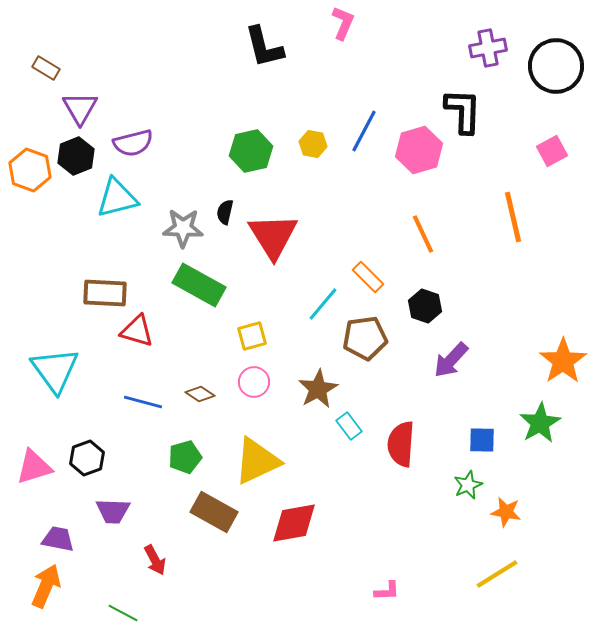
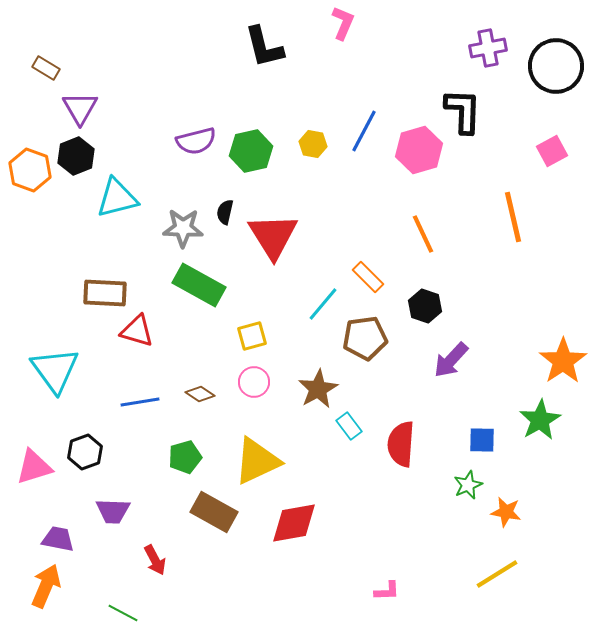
purple semicircle at (133, 143): moved 63 px right, 2 px up
blue line at (143, 402): moved 3 px left; rotated 24 degrees counterclockwise
green star at (540, 423): moved 3 px up
black hexagon at (87, 458): moved 2 px left, 6 px up
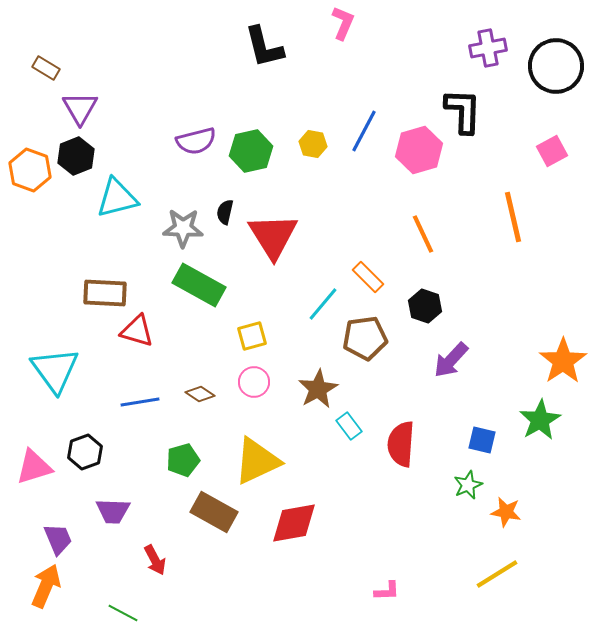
blue square at (482, 440): rotated 12 degrees clockwise
green pentagon at (185, 457): moved 2 px left, 3 px down
purple trapezoid at (58, 539): rotated 56 degrees clockwise
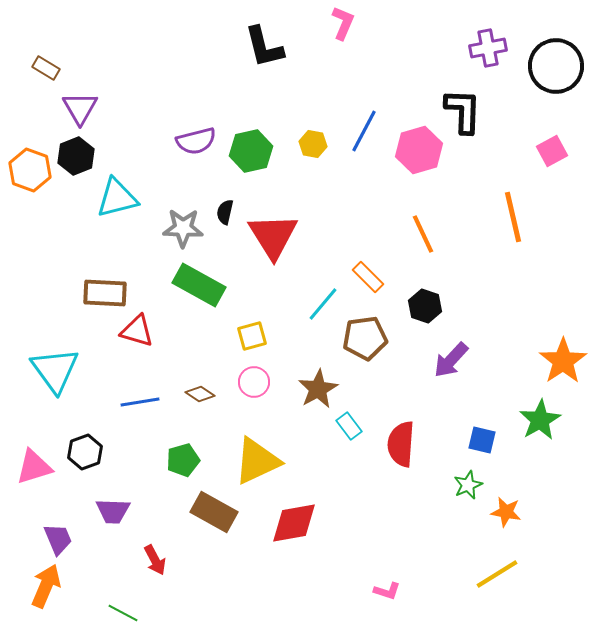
pink L-shape at (387, 591): rotated 20 degrees clockwise
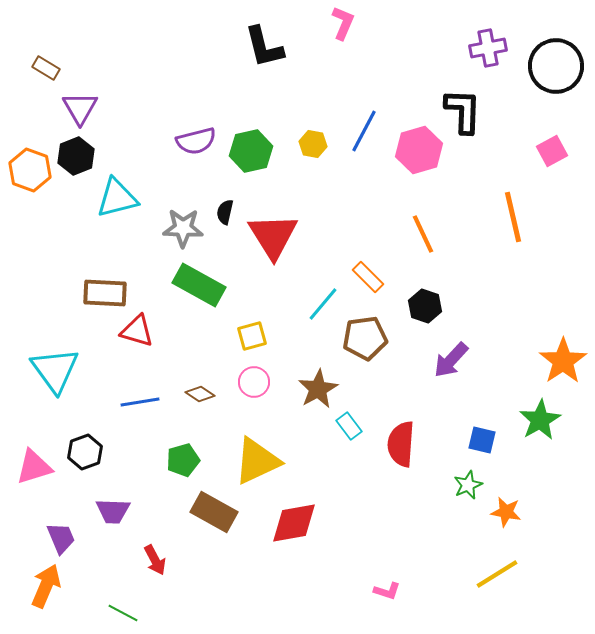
purple trapezoid at (58, 539): moved 3 px right, 1 px up
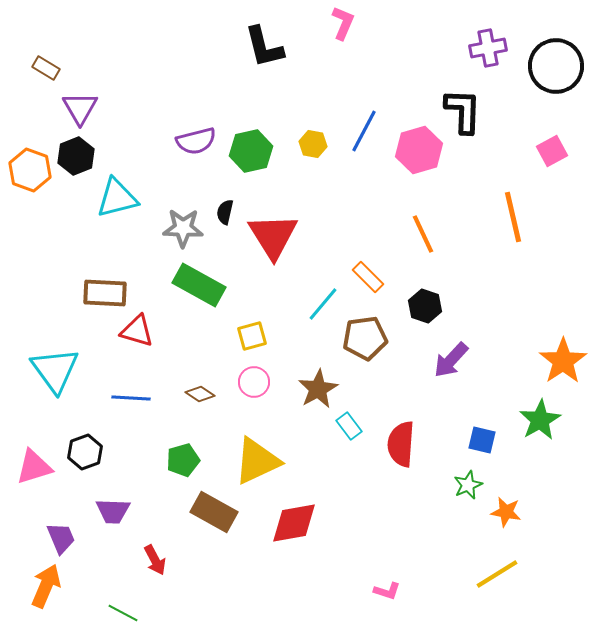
blue line at (140, 402): moved 9 px left, 4 px up; rotated 12 degrees clockwise
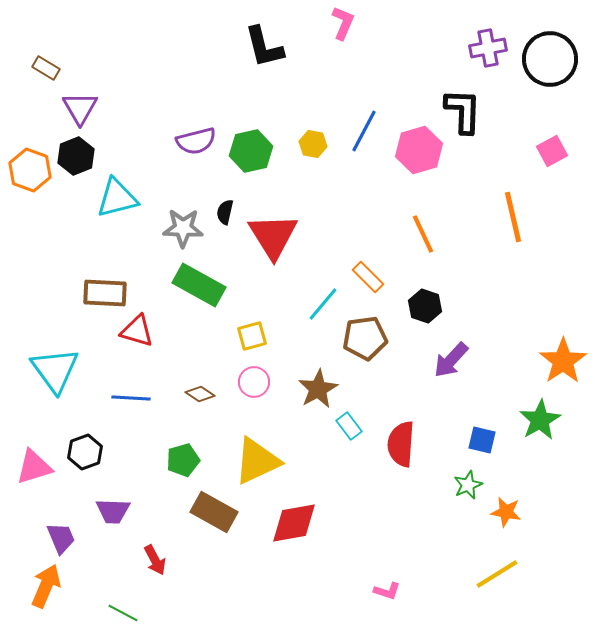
black circle at (556, 66): moved 6 px left, 7 px up
